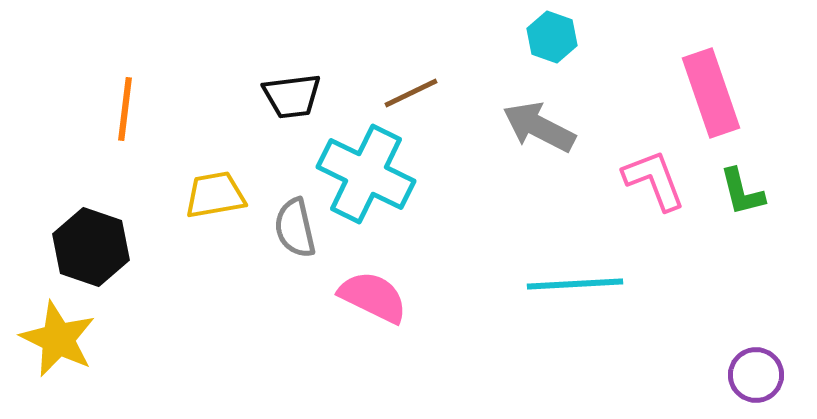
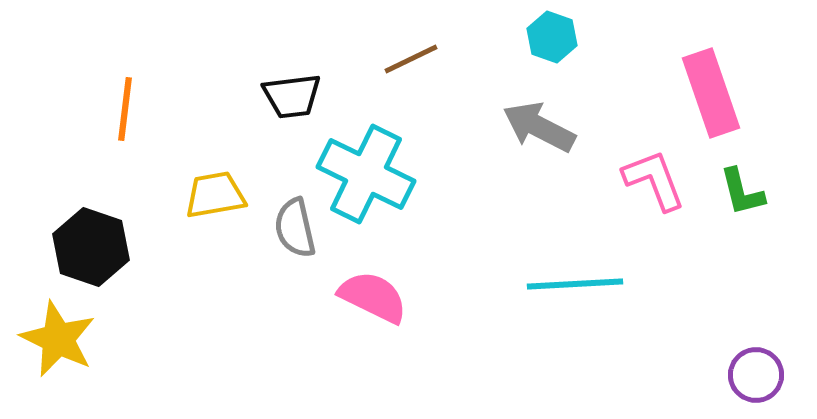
brown line: moved 34 px up
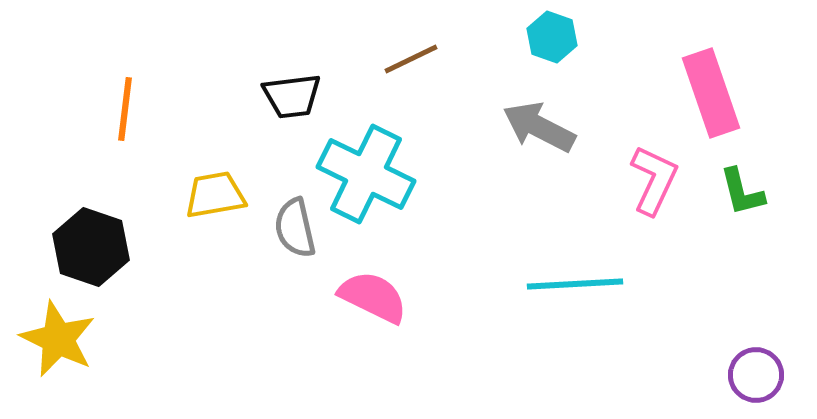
pink L-shape: rotated 46 degrees clockwise
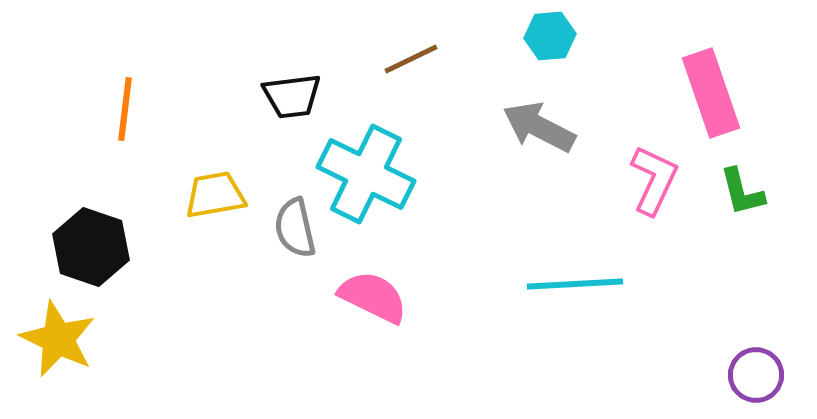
cyan hexagon: moved 2 px left, 1 px up; rotated 24 degrees counterclockwise
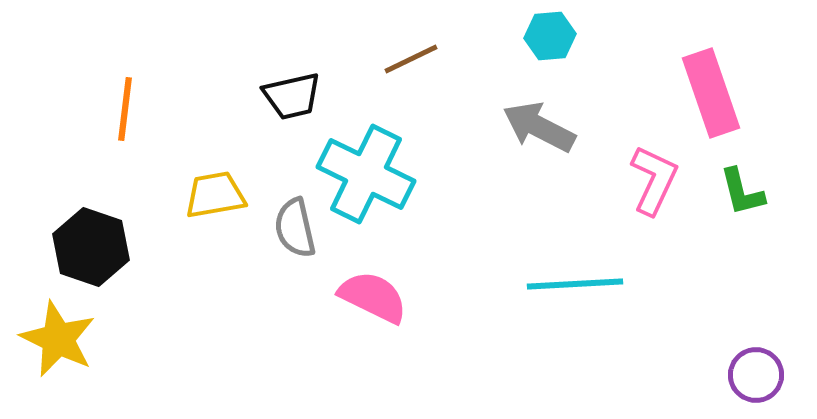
black trapezoid: rotated 6 degrees counterclockwise
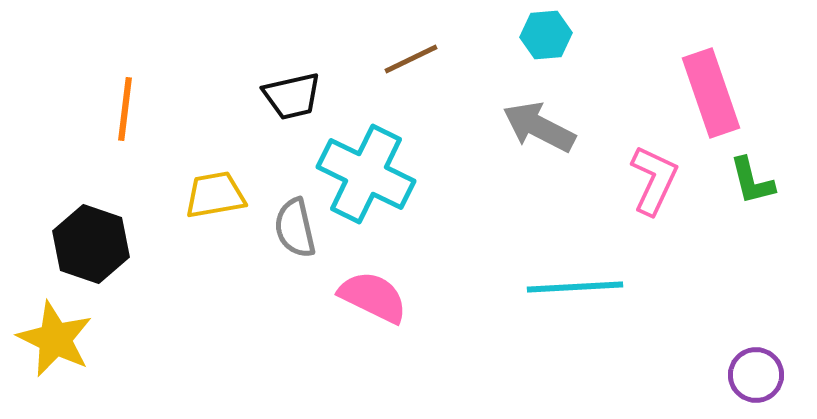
cyan hexagon: moved 4 px left, 1 px up
green L-shape: moved 10 px right, 11 px up
black hexagon: moved 3 px up
cyan line: moved 3 px down
yellow star: moved 3 px left
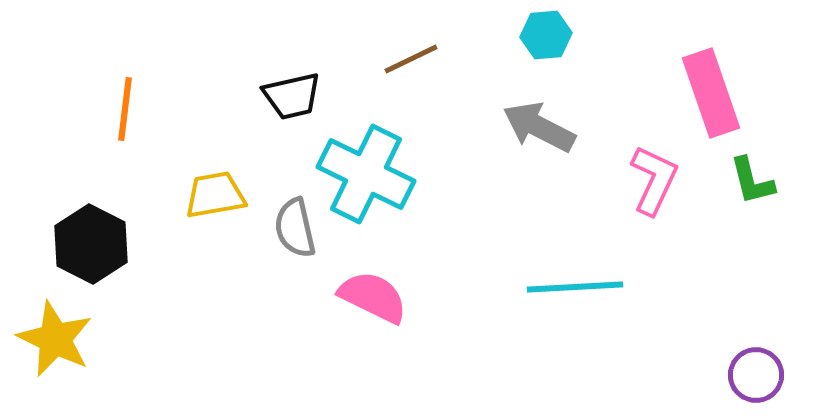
black hexagon: rotated 8 degrees clockwise
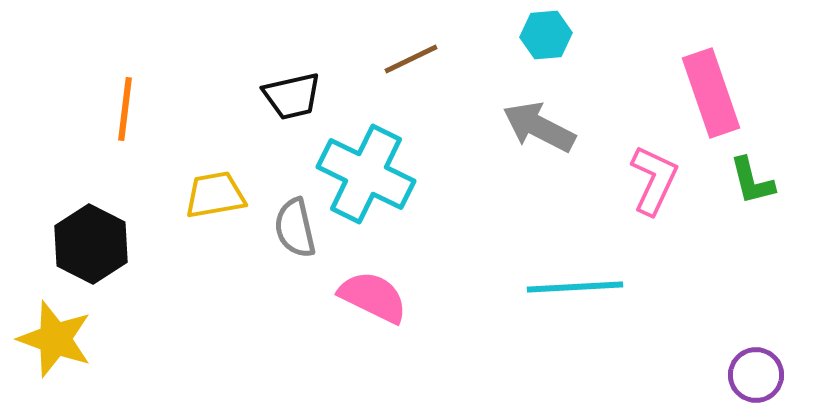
yellow star: rotated 6 degrees counterclockwise
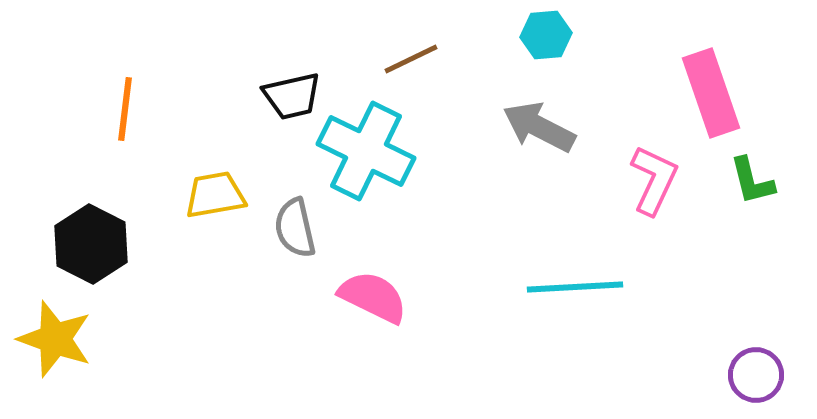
cyan cross: moved 23 px up
